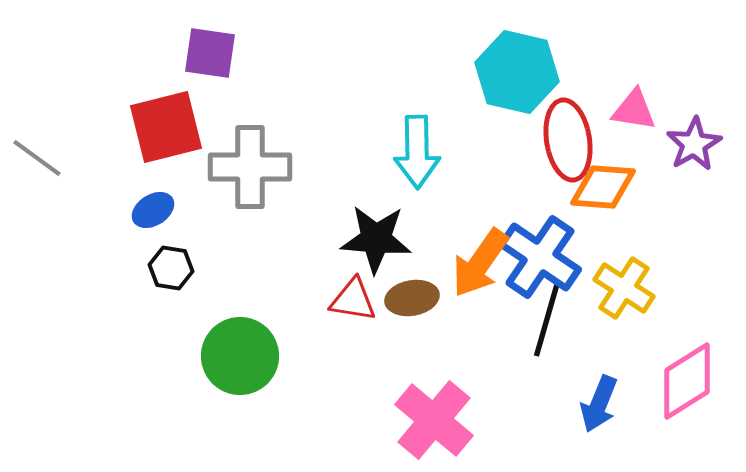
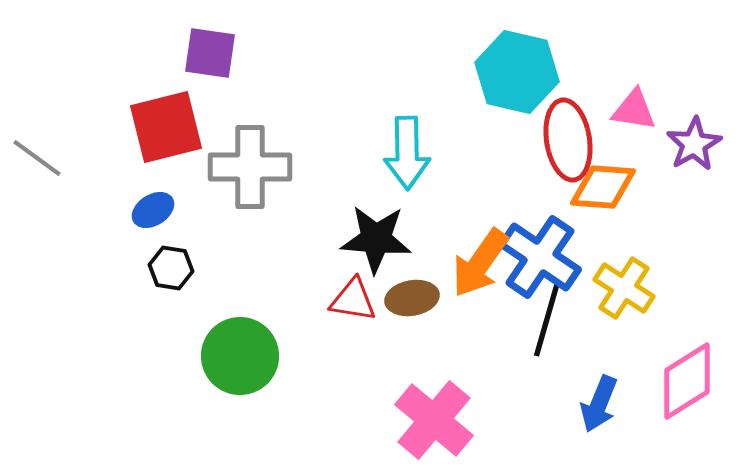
cyan arrow: moved 10 px left, 1 px down
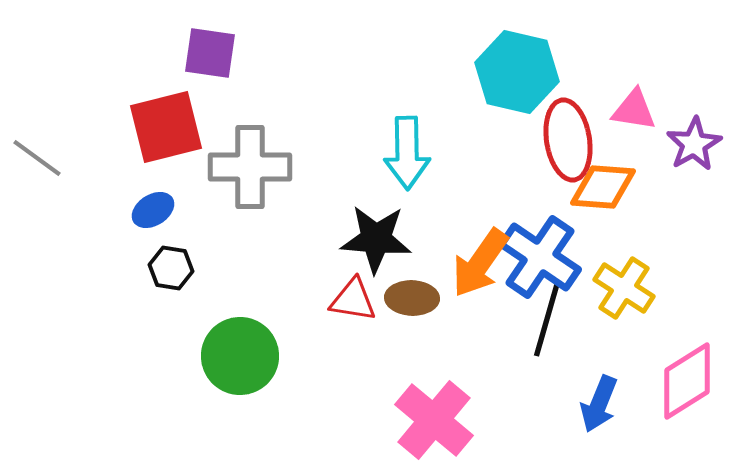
brown ellipse: rotated 12 degrees clockwise
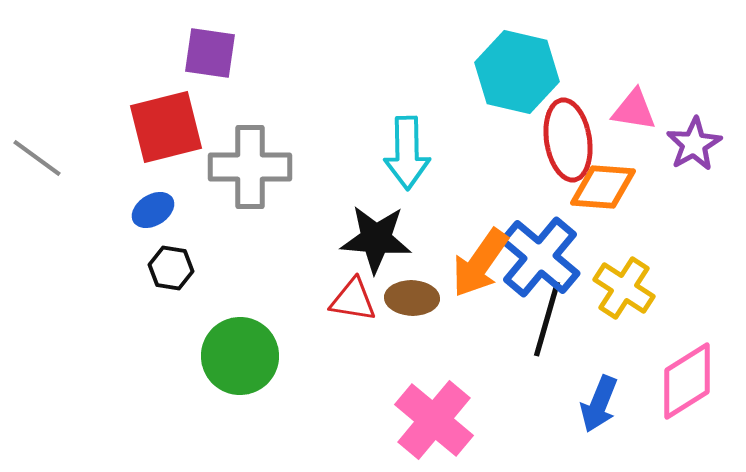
blue cross: rotated 6 degrees clockwise
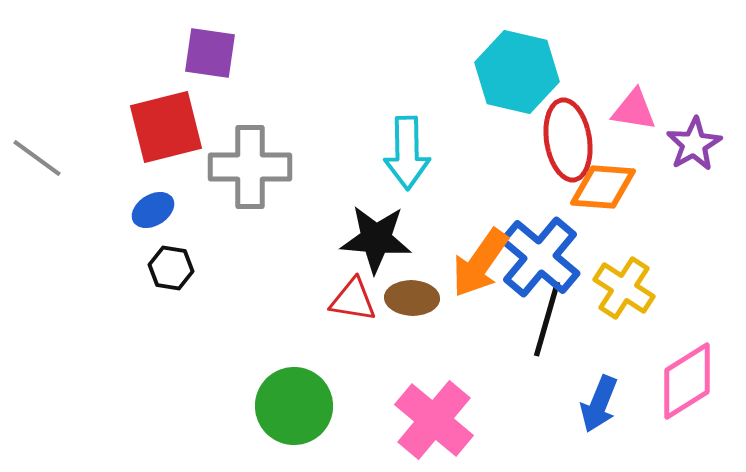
green circle: moved 54 px right, 50 px down
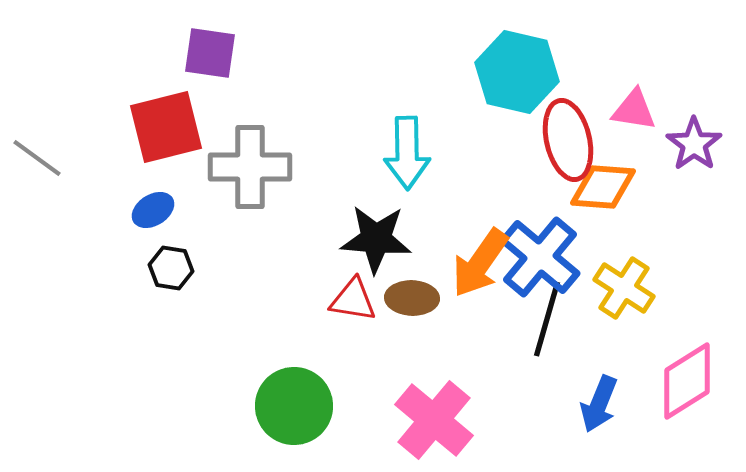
red ellipse: rotated 4 degrees counterclockwise
purple star: rotated 6 degrees counterclockwise
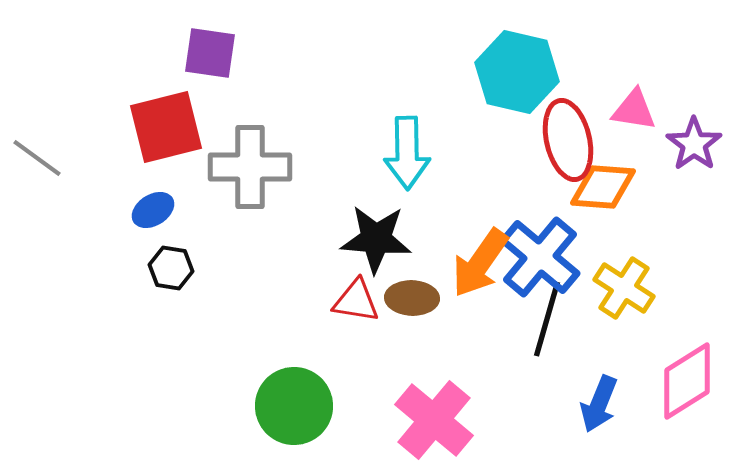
red triangle: moved 3 px right, 1 px down
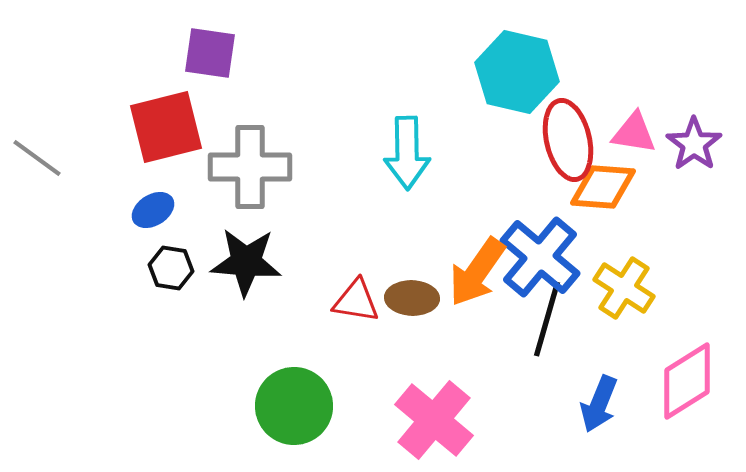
pink triangle: moved 23 px down
black star: moved 130 px left, 23 px down
orange arrow: moved 3 px left, 9 px down
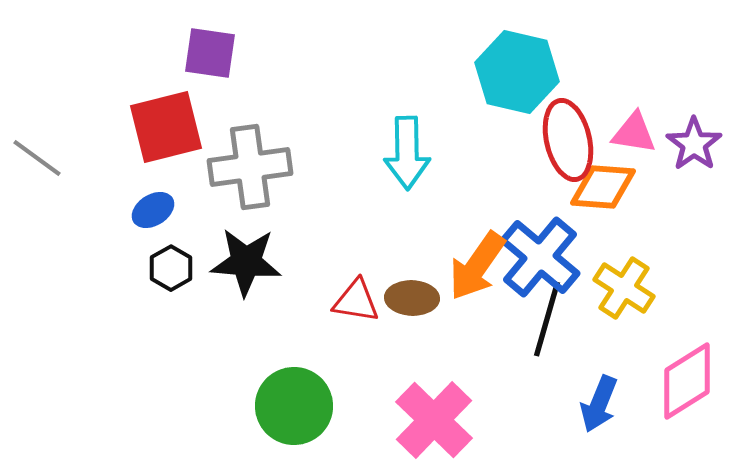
gray cross: rotated 8 degrees counterclockwise
black hexagon: rotated 21 degrees clockwise
orange arrow: moved 6 px up
pink cross: rotated 4 degrees clockwise
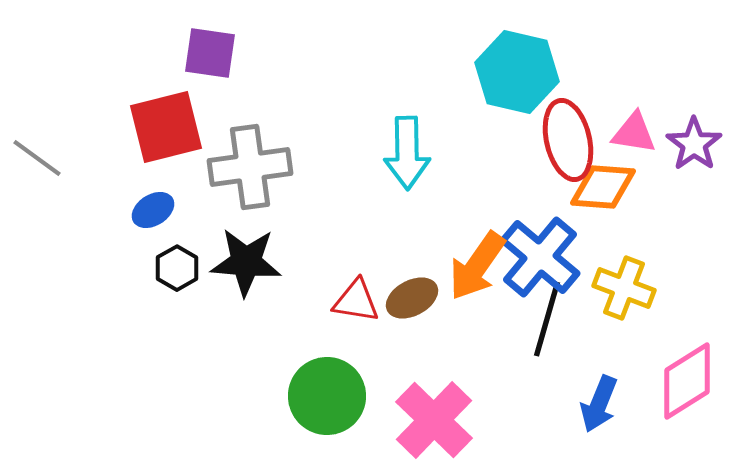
black hexagon: moved 6 px right
yellow cross: rotated 12 degrees counterclockwise
brown ellipse: rotated 30 degrees counterclockwise
green circle: moved 33 px right, 10 px up
